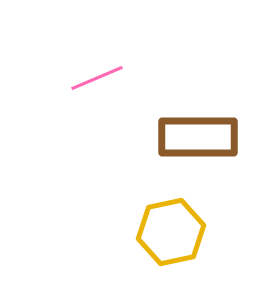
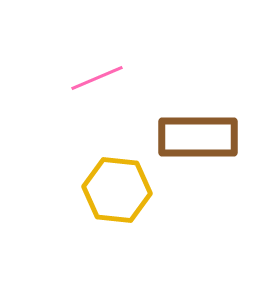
yellow hexagon: moved 54 px left, 42 px up; rotated 18 degrees clockwise
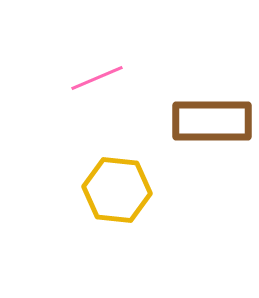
brown rectangle: moved 14 px right, 16 px up
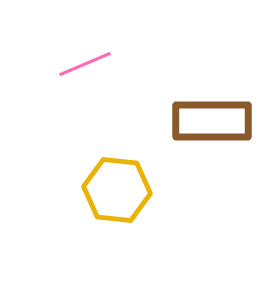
pink line: moved 12 px left, 14 px up
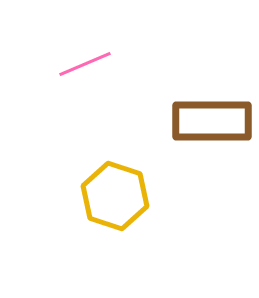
yellow hexagon: moved 2 px left, 6 px down; rotated 12 degrees clockwise
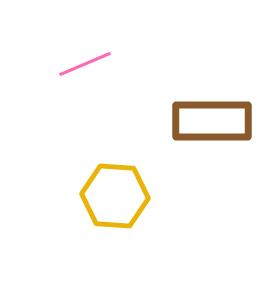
yellow hexagon: rotated 14 degrees counterclockwise
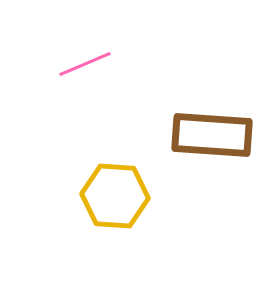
brown rectangle: moved 14 px down; rotated 4 degrees clockwise
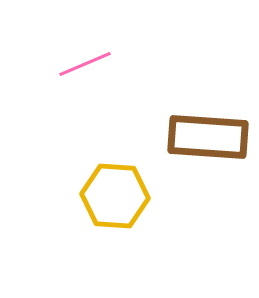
brown rectangle: moved 4 px left, 2 px down
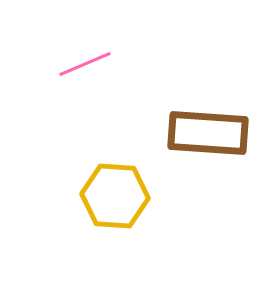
brown rectangle: moved 4 px up
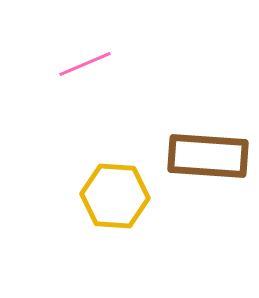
brown rectangle: moved 23 px down
